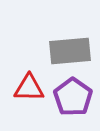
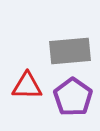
red triangle: moved 2 px left, 2 px up
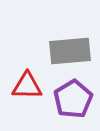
purple pentagon: moved 2 px down; rotated 6 degrees clockwise
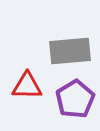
purple pentagon: moved 2 px right
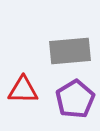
red triangle: moved 4 px left, 4 px down
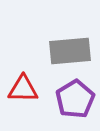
red triangle: moved 1 px up
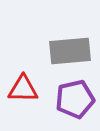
purple pentagon: rotated 18 degrees clockwise
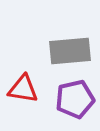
red triangle: rotated 8 degrees clockwise
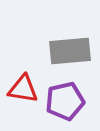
purple pentagon: moved 10 px left, 2 px down
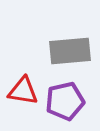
red triangle: moved 2 px down
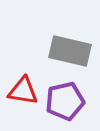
gray rectangle: rotated 18 degrees clockwise
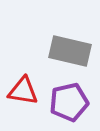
purple pentagon: moved 4 px right, 1 px down
